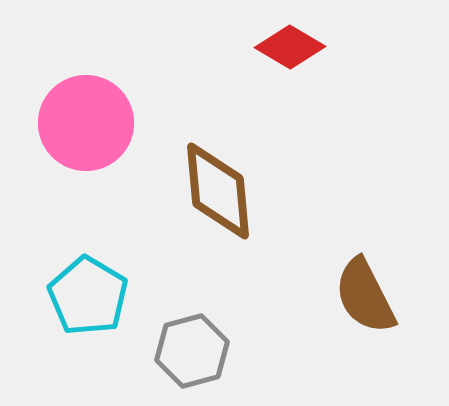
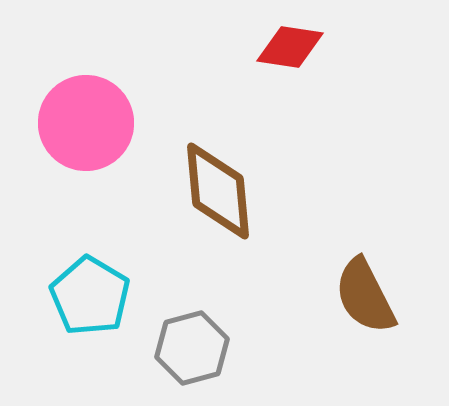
red diamond: rotated 22 degrees counterclockwise
cyan pentagon: moved 2 px right
gray hexagon: moved 3 px up
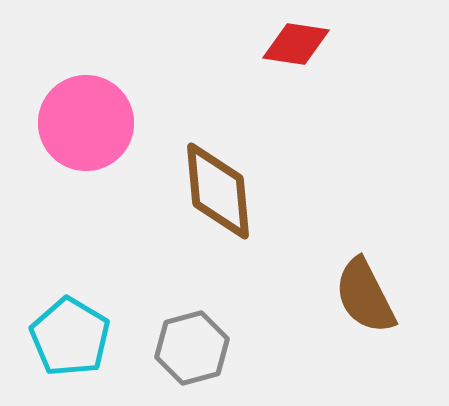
red diamond: moved 6 px right, 3 px up
cyan pentagon: moved 20 px left, 41 px down
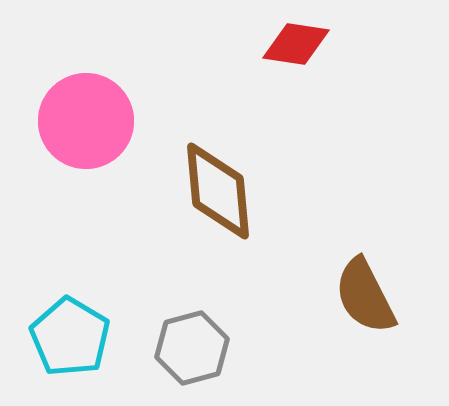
pink circle: moved 2 px up
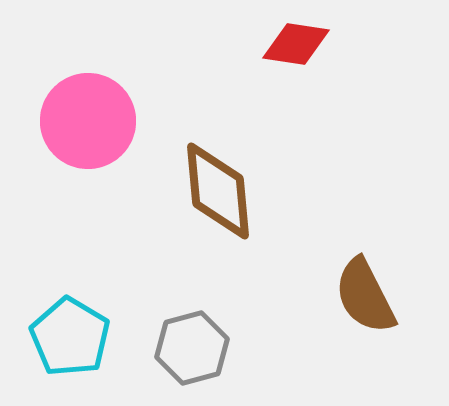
pink circle: moved 2 px right
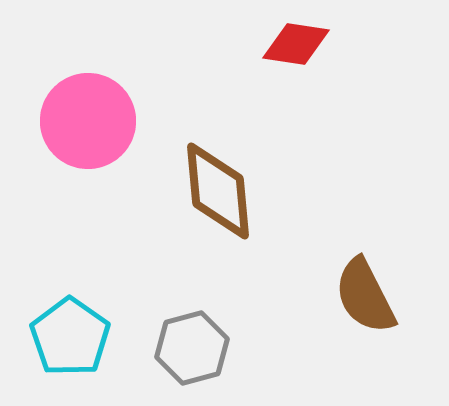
cyan pentagon: rotated 4 degrees clockwise
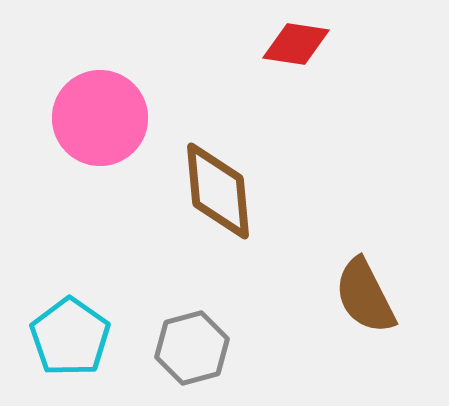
pink circle: moved 12 px right, 3 px up
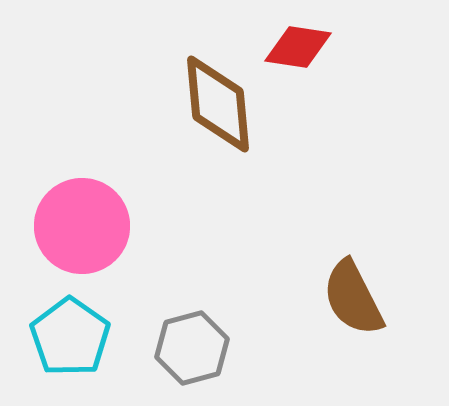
red diamond: moved 2 px right, 3 px down
pink circle: moved 18 px left, 108 px down
brown diamond: moved 87 px up
brown semicircle: moved 12 px left, 2 px down
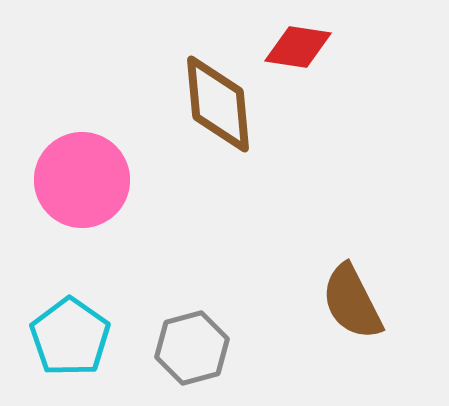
pink circle: moved 46 px up
brown semicircle: moved 1 px left, 4 px down
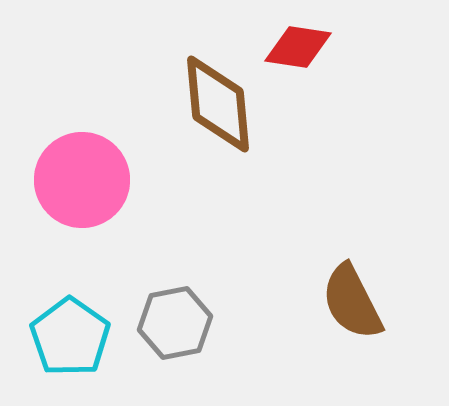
gray hexagon: moved 17 px left, 25 px up; rotated 4 degrees clockwise
